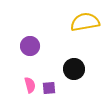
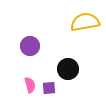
black circle: moved 6 px left
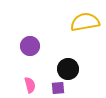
purple square: moved 9 px right
